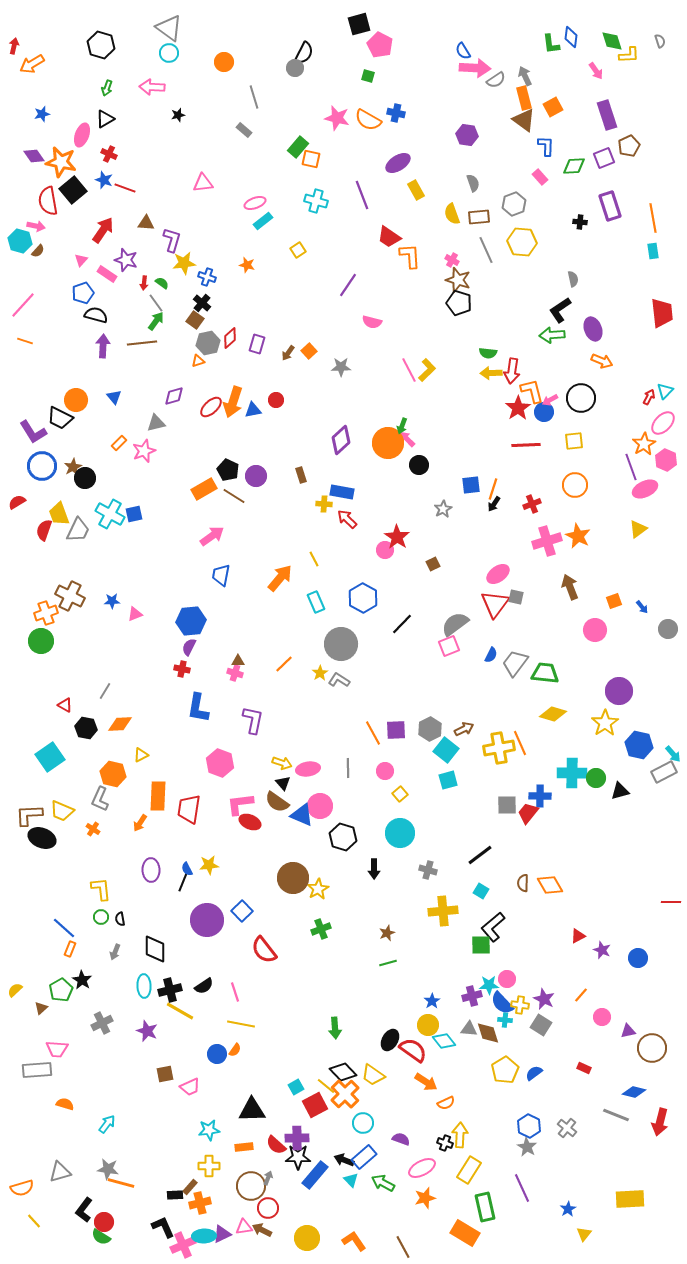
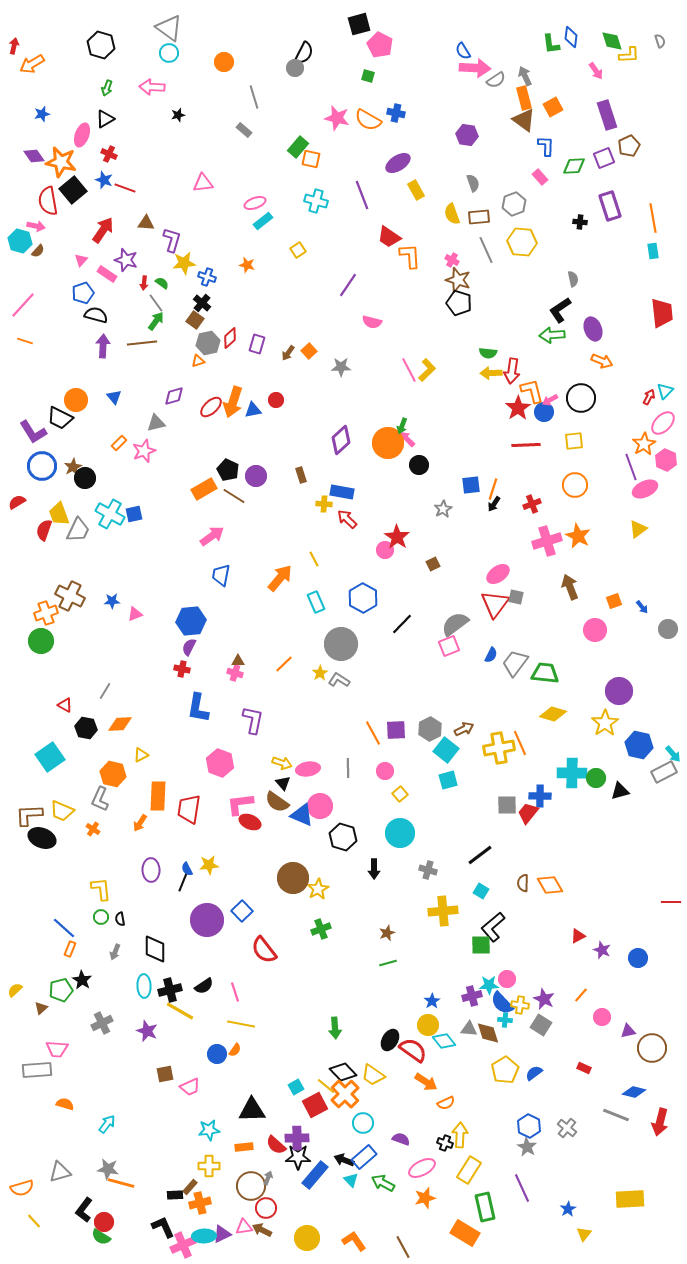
green pentagon at (61, 990): rotated 15 degrees clockwise
red circle at (268, 1208): moved 2 px left
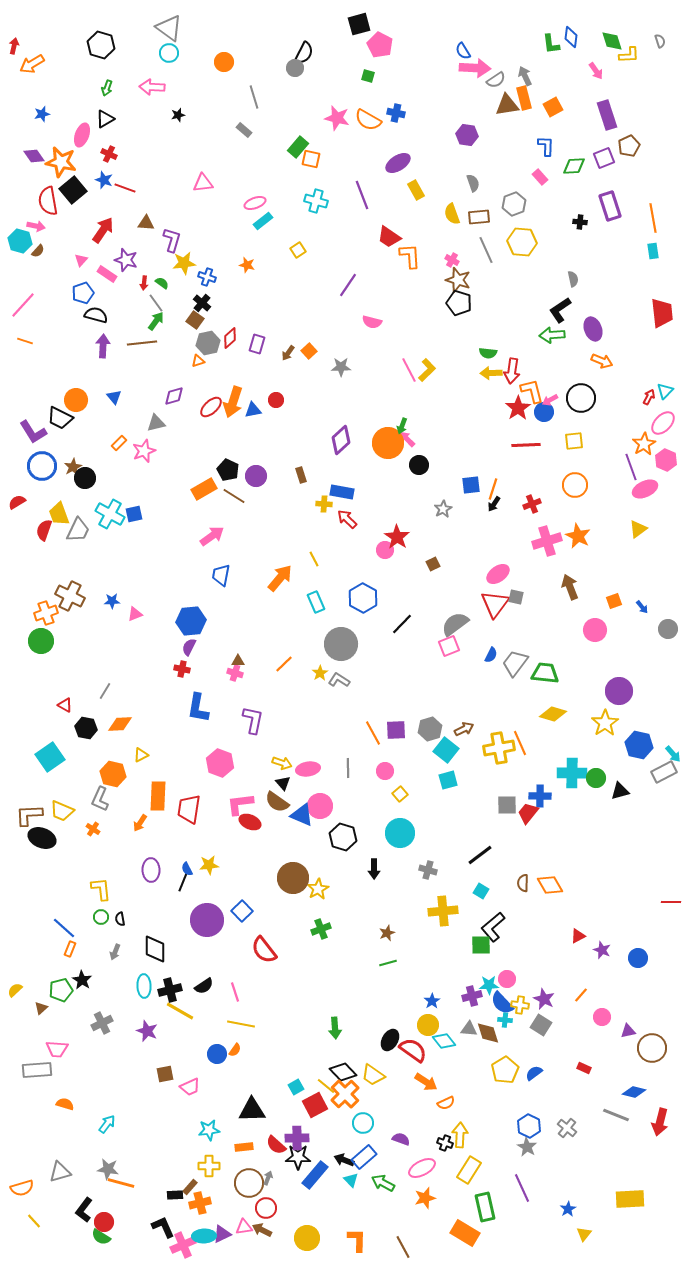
brown triangle at (524, 120): moved 17 px left, 15 px up; rotated 45 degrees counterclockwise
gray hexagon at (430, 729): rotated 10 degrees clockwise
brown circle at (251, 1186): moved 2 px left, 3 px up
orange L-shape at (354, 1241): moved 3 px right, 1 px up; rotated 35 degrees clockwise
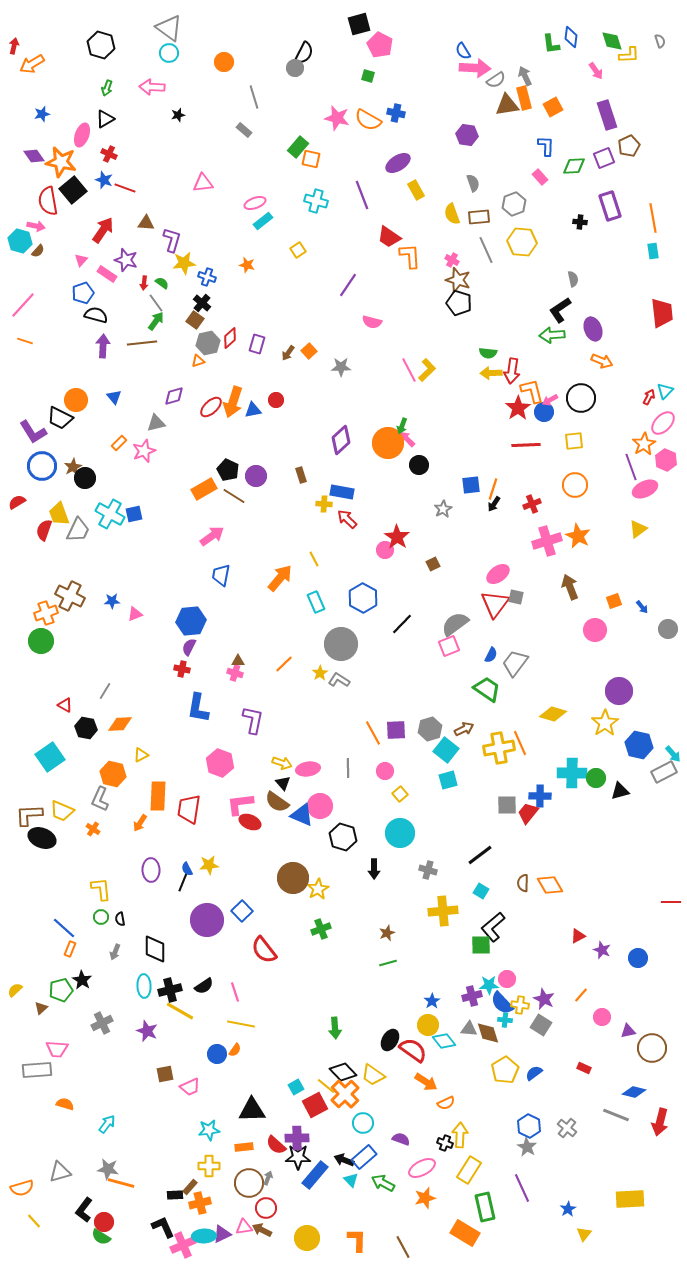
green trapezoid at (545, 673): moved 58 px left, 16 px down; rotated 28 degrees clockwise
